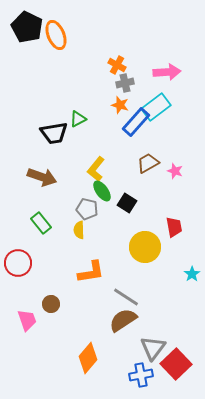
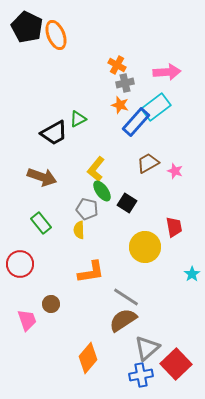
black trapezoid: rotated 20 degrees counterclockwise
red circle: moved 2 px right, 1 px down
gray triangle: moved 6 px left; rotated 12 degrees clockwise
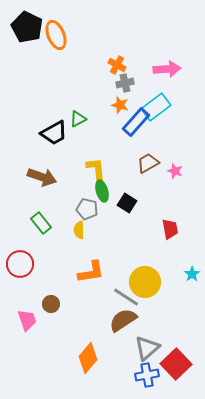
pink arrow: moved 3 px up
yellow L-shape: rotated 135 degrees clockwise
green ellipse: rotated 20 degrees clockwise
red trapezoid: moved 4 px left, 2 px down
yellow circle: moved 35 px down
blue cross: moved 6 px right
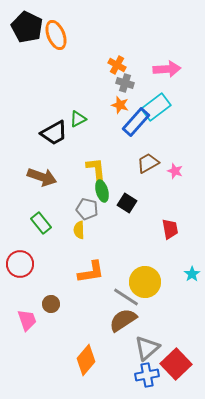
gray cross: rotated 30 degrees clockwise
orange diamond: moved 2 px left, 2 px down
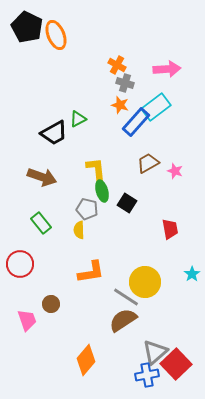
gray triangle: moved 8 px right, 4 px down
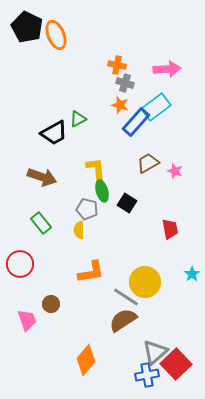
orange cross: rotated 18 degrees counterclockwise
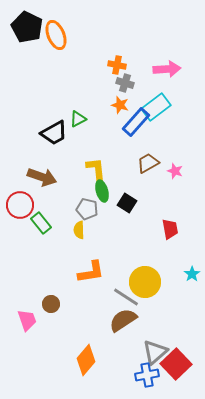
red circle: moved 59 px up
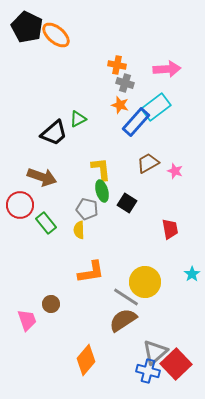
orange ellipse: rotated 28 degrees counterclockwise
black trapezoid: rotated 12 degrees counterclockwise
yellow L-shape: moved 5 px right
green rectangle: moved 5 px right
blue cross: moved 1 px right, 4 px up; rotated 25 degrees clockwise
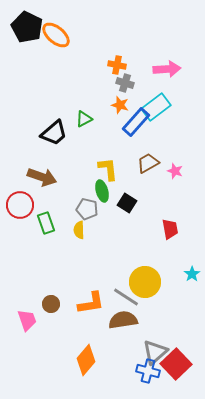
green triangle: moved 6 px right
yellow L-shape: moved 7 px right
green rectangle: rotated 20 degrees clockwise
orange L-shape: moved 31 px down
brown semicircle: rotated 24 degrees clockwise
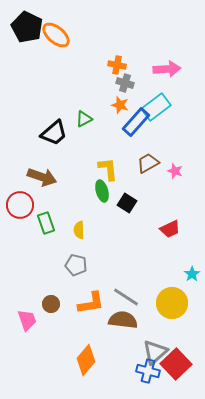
gray pentagon: moved 11 px left, 56 px down
red trapezoid: rotated 75 degrees clockwise
yellow circle: moved 27 px right, 21 px down
brown semicircle: rotated 16 degrees clockwise
